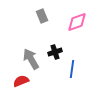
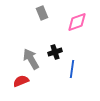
gray rectangle: moved 3 px up
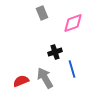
pink diamond: moved 4 px left, 1 px down
gray arrow: moved 14 px right, 19 px down
blue line: rotated 24 degrees counterclockwise
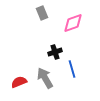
red semicircle: moved 2 px left, 1 px down
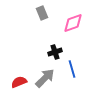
gray arrow: rotated 75 degrees clockwise
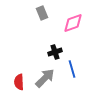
red semicircle: rotated 70 degrees counterclockwise
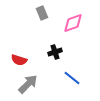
blue line: moved 9 px down; rotated 36 degrees counterclockwise
gray arrow: moved 17 px left, 6 px down
red semicircle: moved 22 px up; rotated 70 degrees counterclockwise
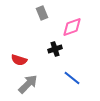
pink diamond: moved 1 px left, 4 px down
black cross: moved 3 px up
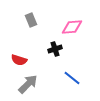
gray rectangle: moved 11 px left, 7 px down
pink diamond: rotated 15 degrees clockwise
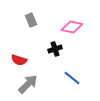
pink diamond: rotated 15 degrees clockwise
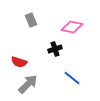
red semicircle: moved 2 px down
